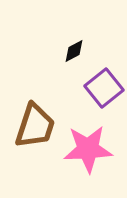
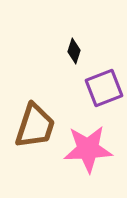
black diamond: rotated 45 degrees counterclockwise
purple square: rotated 18 degrees clockwise
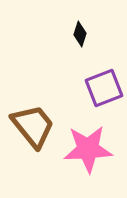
black diamond: moved 6 px right, 17 px up
brown trapezoid: moved 2 px left; rotated 57 degrees counterclockwise
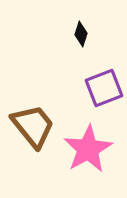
black diamond: moved 1 px right
pink star: rotated 27 degrees counterclockwise
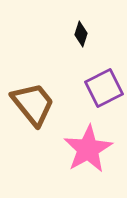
purple square: rotated 6 degrees counterclockwise
brown trapezoid: moved 22 px up
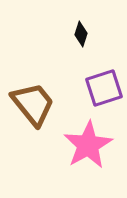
purple square: rotated 9 degrees clockwise
pink star: moved 4 px up
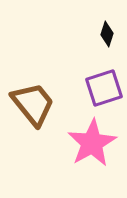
black diamond: moved 26 px right
pink star: moved 4 px right, 2 px up
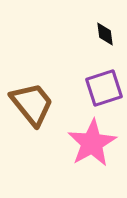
black diamond: moved 2 px left; rotated 25 degrees counterclockwise
brown trapezoid: moved 1 px left
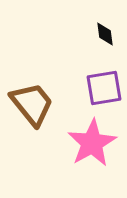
purple square: rotated 9 degrees clockwise
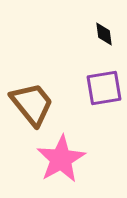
black diamond: moved 1 px left
pink star: moved 31 px left, 16 px down
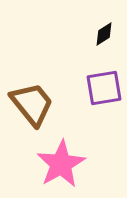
black diamond: rotated 65 degrees clockwise
pink star: moved 5 px down
